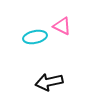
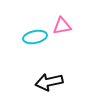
pink triangle: rotated 36 degrees counterclockwise
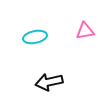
pink triangle: moved 23 px right, 5 px down
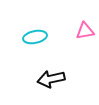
black arrow: moved 2 px right, 3 px up
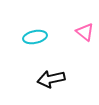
pink triangle: moved 1 px down; rotated 48 degrees clockwise
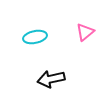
pink triangle: rotated 42 degrees clockwise
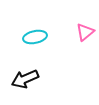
black arrow: moved 26 px left; rotated 12 degrees counterclockwise
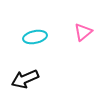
pink triangle: moved 2 px left
